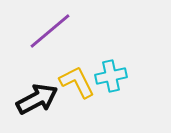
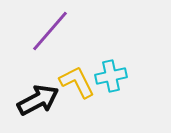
purple line: rotated 9 degrees counterclockwise
black arrow: moved 1 px right, 1 px down
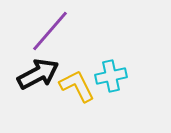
yellow L-shape: moved 4 px down
black arrow: moved 26 px up
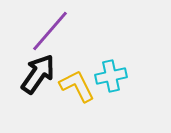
black arrow: rotated 27 degrees counterclockwise
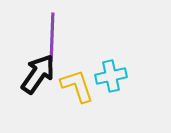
purple line: moved 2 px right, 6 px down; rotated 39 degrees counterclockwise
yellow L-shape: rotated 9 degrees clockwise
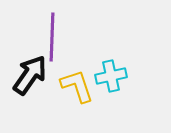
black arrow: moved 8 px left, 1 px down
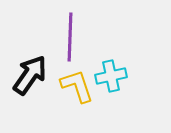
purple line: moved 18 px right
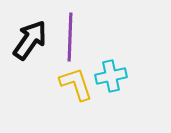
black arrow: moved 35 px up
yellow L-shape: moved 1 px left, 2 px up
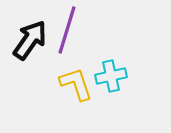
purple line: moved 3 px left, 7 px up; rotated 15 degrees clockwise
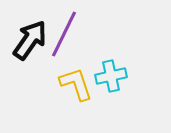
purple line: moved 3 px left, 4 px down; rotated 9 degrees clockwise
